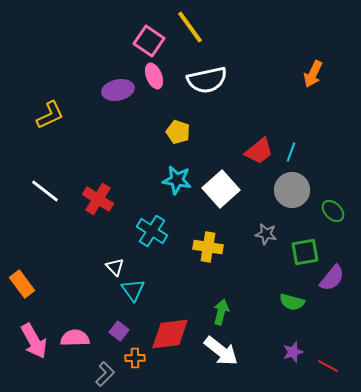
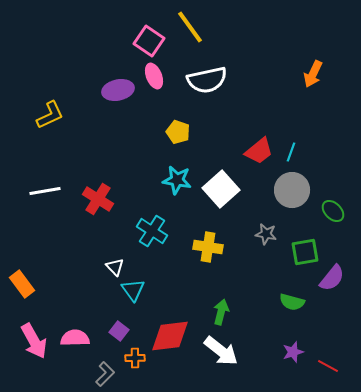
white line: rotated 48 degrees counterclockwise
red diamond: moved 2 px down
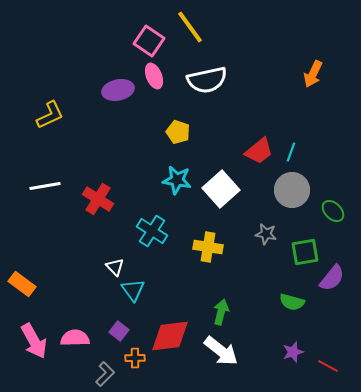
white line: moved 5 px up
orange rectangle: rotated 16 degrees counterclockwise
